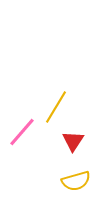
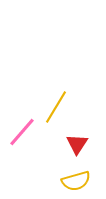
red triangle: moved 4 px right, 3 px down
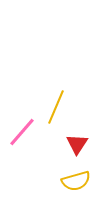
yellow line: rotated 8 degrees counterclockwise
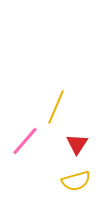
pink line: moved 3 px right, 9 px down
